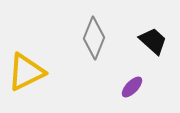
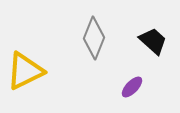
yellow triangle: moved 1 px left, 1 px up
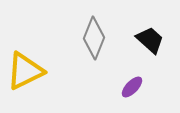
black trapezoid: moved 3 px left, 1 px up
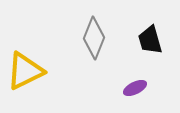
black trapezoid: rotated 148 degrees counterclockwise
purple ellipse: moved 3 px right, 1 px down; rotated 20 degrees clockwise
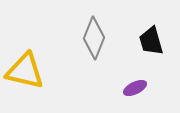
black trapezoid: moved 1 px right, 1 px down
yellow triangle: rotated 39 degrees clockwise
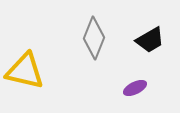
black trapezoid: moved 1 px left, 1 px up; rotated 104 degrees counterclockwise
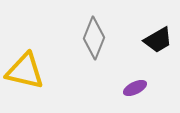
black trapezoid: moved 8 px right
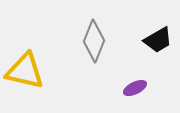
gray diamond: moved 3 px down
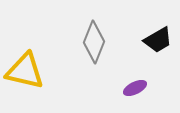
gray diamond: moved 1 px down
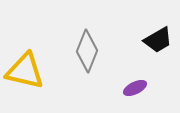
gray diamond: moved 7 px left, 9 px down
